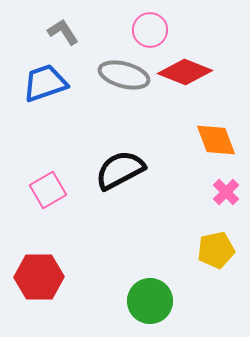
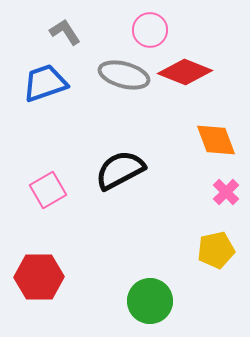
gray L-shape: moved 2 px right
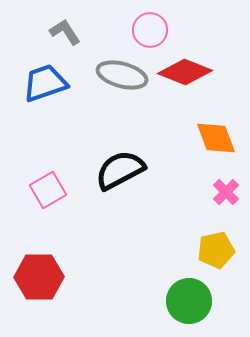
gray ellipse: moved 2 px left
orange diamond: moved 2 px up
green circle: moved 39 px right
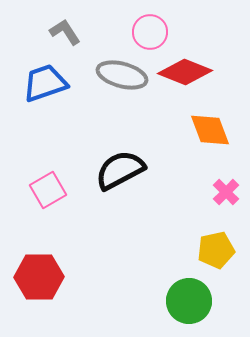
pink circle: moved 2 px down
orange diamond: moved 6 px left, 8 px up
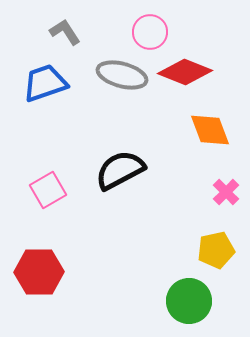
red hexagon: moved 5 px up
